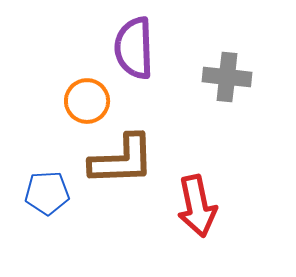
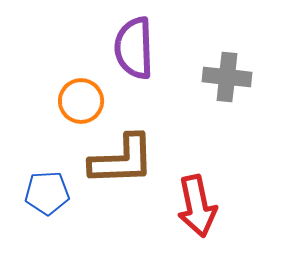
orange circle: moved 6 px left
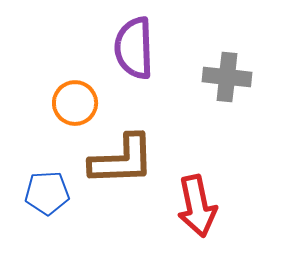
orange circle: moved 6 px left, 2 px down
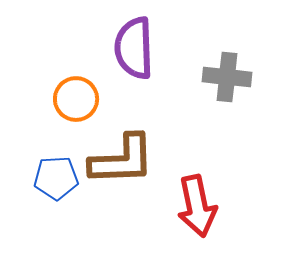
orange circle: moved 1 px right, 4 px up
blue pentagon: moved 9 px right, 15 px up
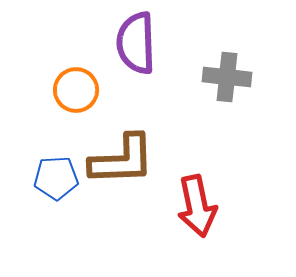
purple semicircle: moved 2 px right, 5 px up
orange circle: moved 9 px up
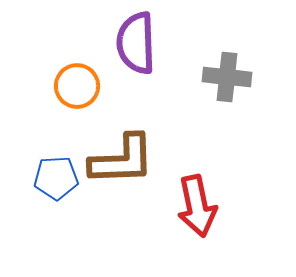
orange circle: moved 1 px right, 4 px up
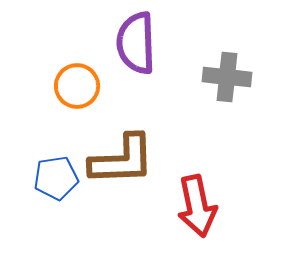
blue pentagon: rotated 6 degrees counterclockwise
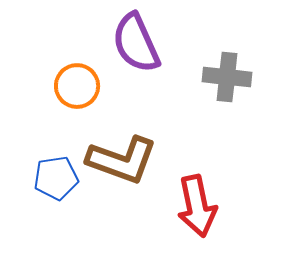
purple semicircle: rotated 22 degrees counterclockwise
brown L-shape: rotated 22 degrees clockwise
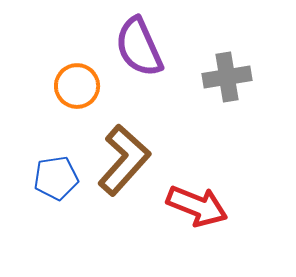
purple semicircle: moved 3 px right, 4 px down
gray cross: rotated 15 degrees counterclockwise
brown L-shape: moved 2 px right; rotated 68 degrees counterclockwise
red arrow: rotated 56 degrees counterclockwise
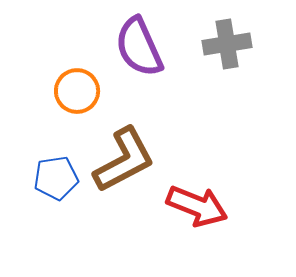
gray cross: moved 33 px up
orange circle: moved 5 px down
brown L-shape: rotated 20 degrees clockwise
